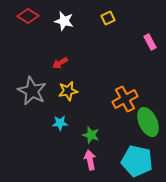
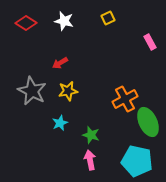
red diamond: moved 2 px left, 7 px down
cyan star: rotated 21 degrees counterclockwise
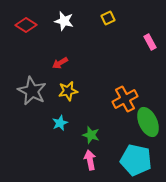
red diamond: moved 2 px down
cyan pentagon: moved 1 px left, 1 px up
